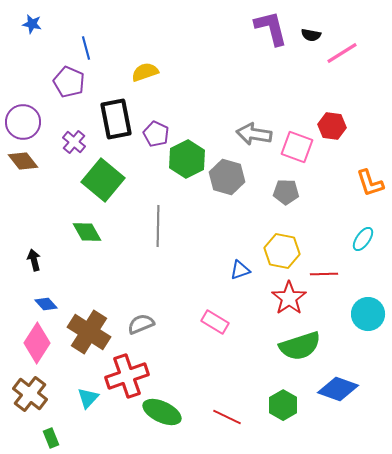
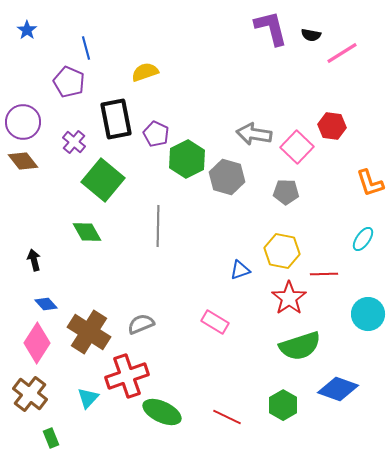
blue star at (32, 24): moved 5 px left, 6 px down; rotated 24 degrees clockwise
pink square at (297, 147): rotated 24 degrees clockwise
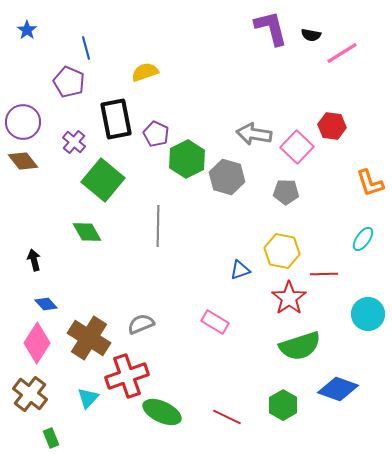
brown cross at (89, 332): moved 6 px down
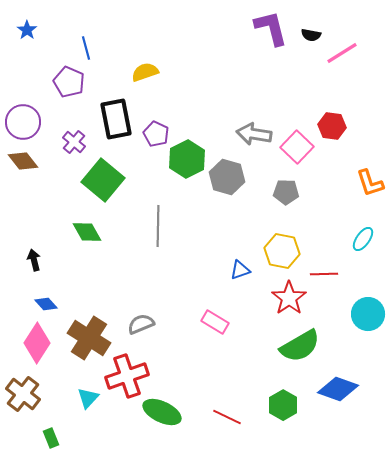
green semicircle at (300, 346): rotated 12 degrees counterclockwise
brown cross at (30, 394): moved 7 px left
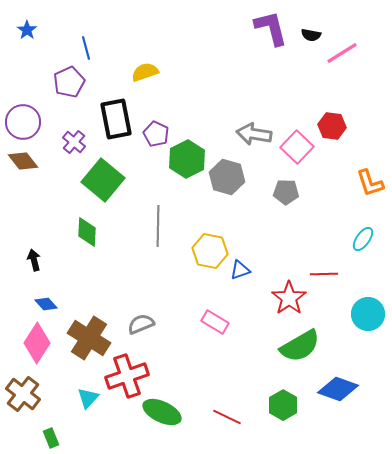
purple pentagon at (69, 82): rotated 24 degrees clockwise
green diamond at (87, 232): rotated 32 degrees clockwise
yellow hexagon at (282, 251): moved 72 px left
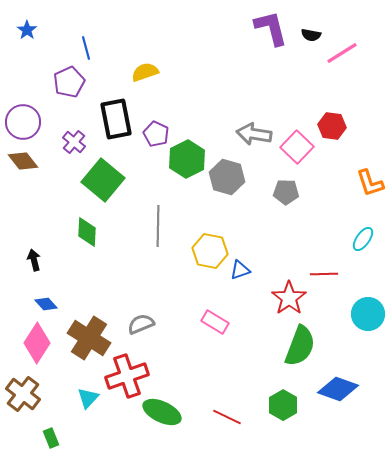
green semicircle at (300, 346): rotated 39 degrees counterclockwise
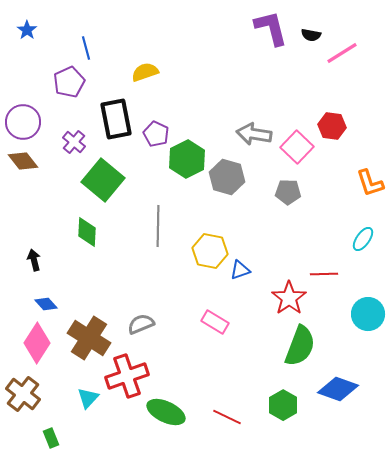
gray pentagon at (286, 192): moved 2 px right
green ellipse at (162, 412): moved 4 px right
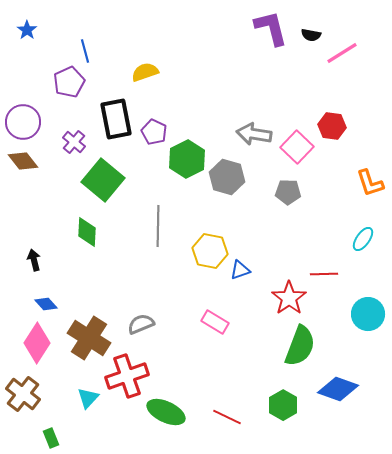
blue line at (86, 48): moved 1 px left, 3 px down
purple pentagon at (156, 134): moved 2 px left, 2 px up
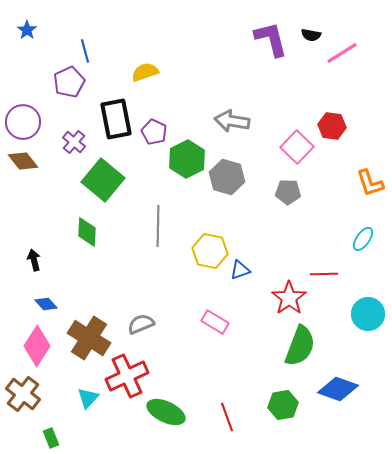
purple L-shape at (271, 28): moved 11 px down
gray arrow at (254, 134): moved 22 px left, 13 px up
pink diamond at (37, 343): moved 3 px down
red cross at (127, 376): rotated 6 degrees counterclockwise
green hexagon at (283, 405): rotated 20 degrees clockwise
red line at (227, 417): rotated 44 degrees clockwise
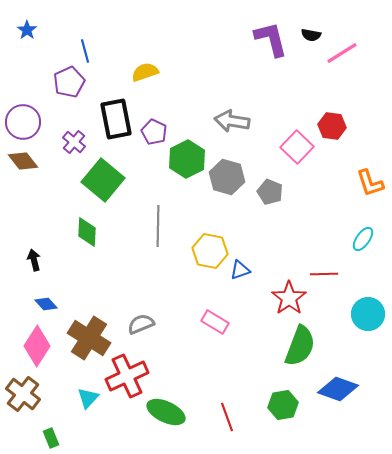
gray pentagon at (288, 192): moved 18 px left; rotated 20 degrees clockwise
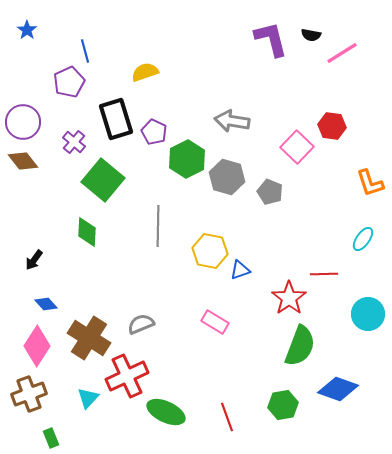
black rectangle at (116, 119): rotated 6 degrees counterclockwise
black arrow at (34, 260): rotated 130 degrees counterclockwise
brown cross at (23, 394): moved 6 px right; rotated 32 degrees clockwise
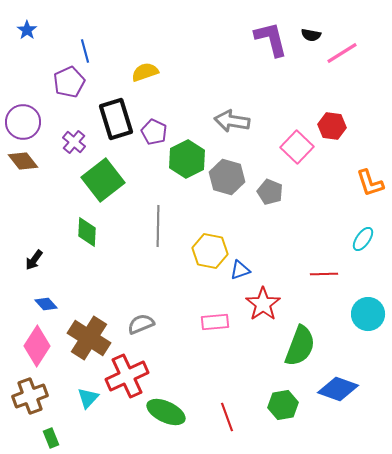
green square at (103, 180): rotated 12 degrees clockwise
red star at (289, 298): moved 26 px left, 6 px down
pink rectangle at (215, 322): rotated 36 degrees counterclockwise
brown cross at (29, 394): moved 1 px right, 2 px down
